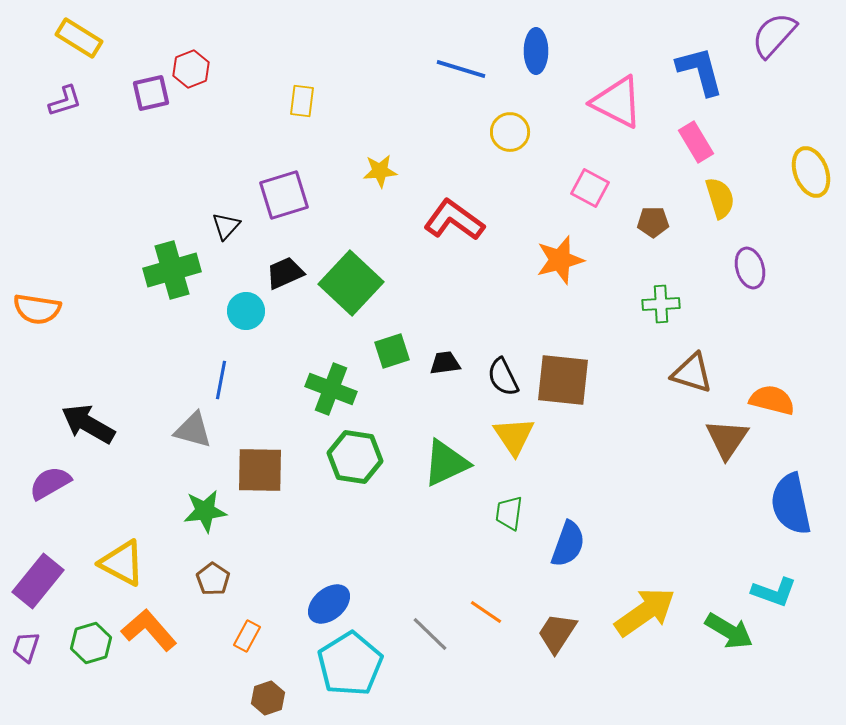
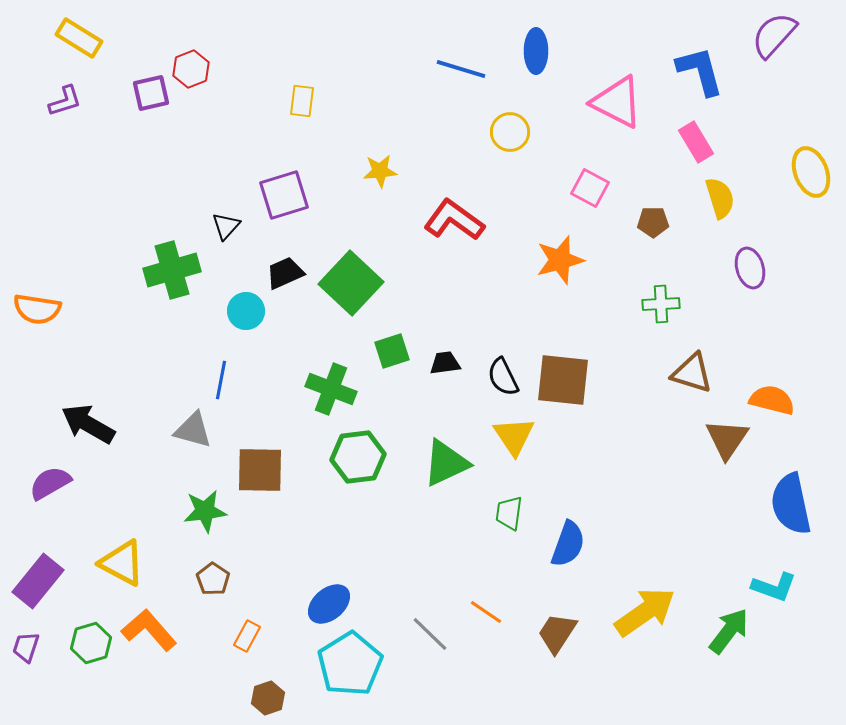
green hexagon at (355, 457): moved 3 px right; rotated 16 degrees counterclockwise
cyan L-shape at (774, 592): moved 5 px up
green arrow at (729, 631): rotated 84 degrees counterclockwise
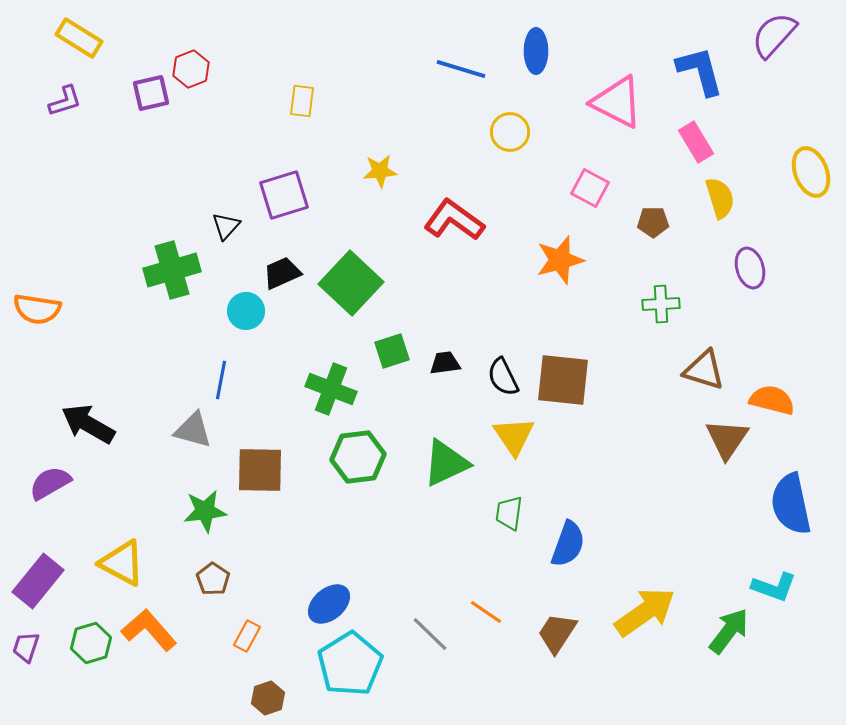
black trapezoid at (285, 273): moved 3 px left
brown triangle at (692, 373): moved 12 px right, 3 px up
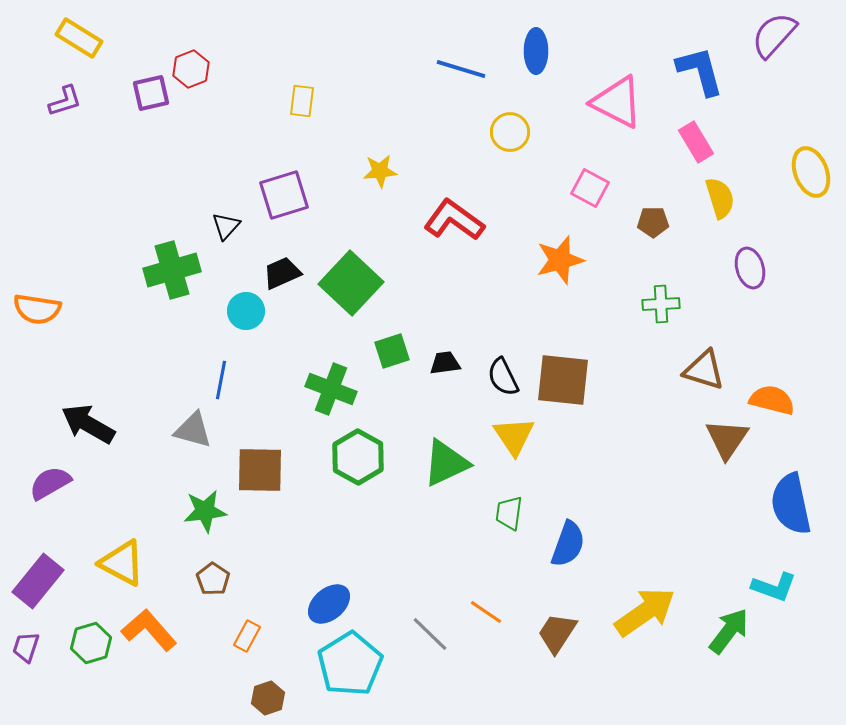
green hexagon at (358, 457): rotated 24 degrees counterclockwise
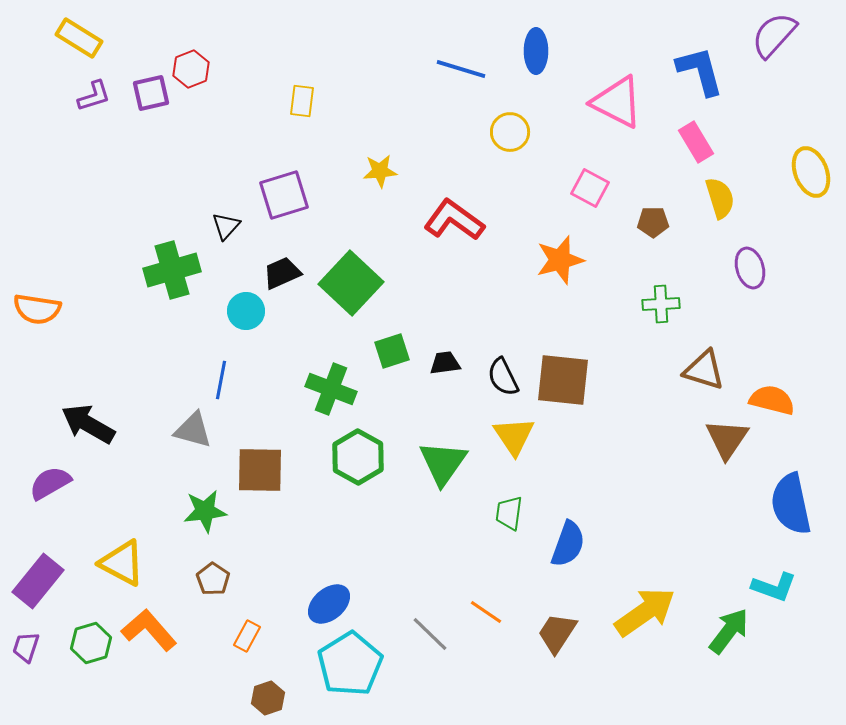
purple L-shape at (65, 101): moved 29 px right, 5 px up
green triangle at (446, 463): moved 3 px left; rotated 30 degrees counterclockwise
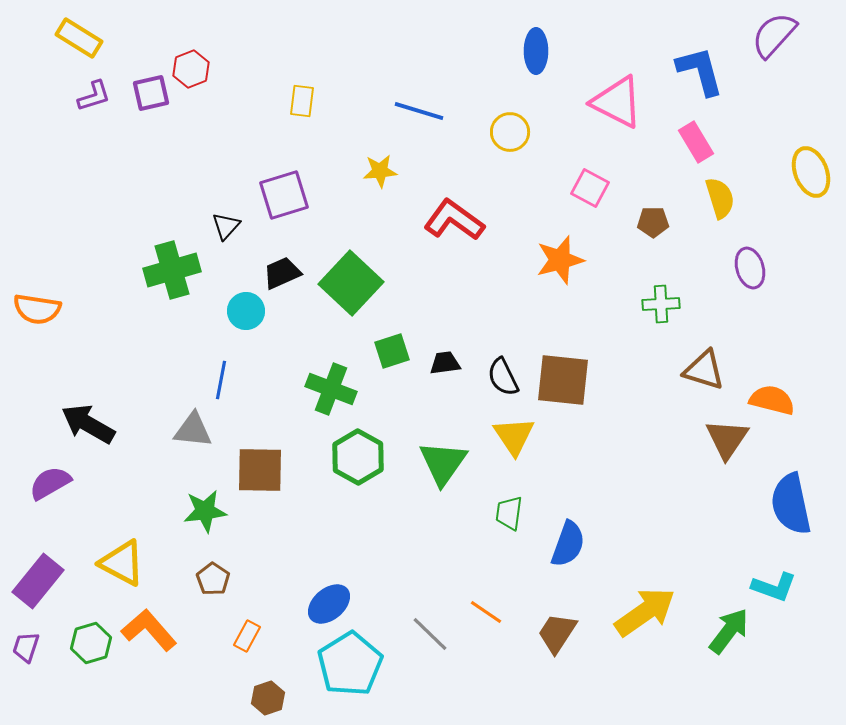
blue line at (461, 69): moved 42 px left, 42 px down
gray triangle at (193, 430): rotated 9 degrees counterclockwise
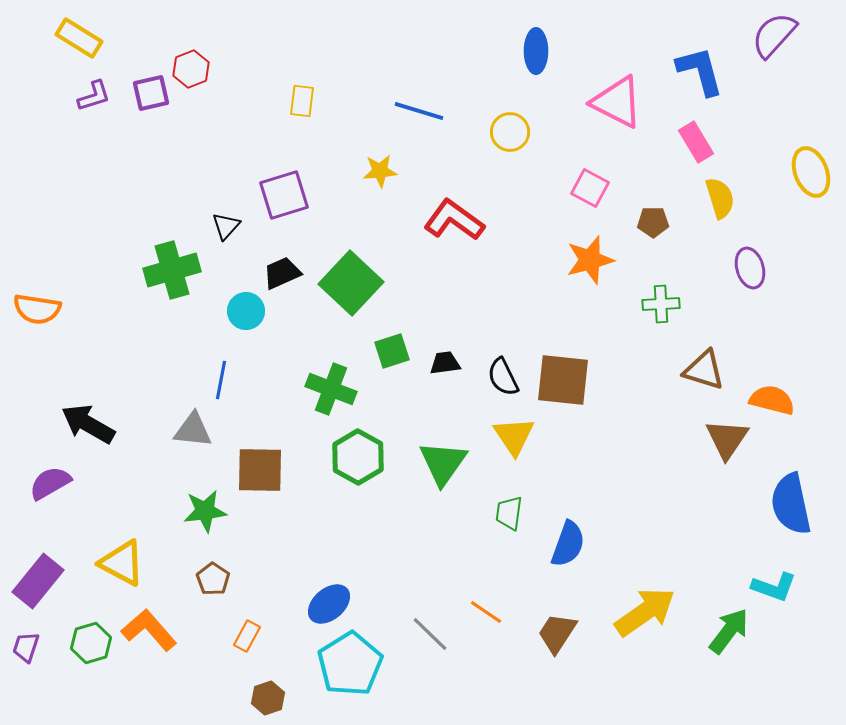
orange star at (560, 260): moved 30 px right
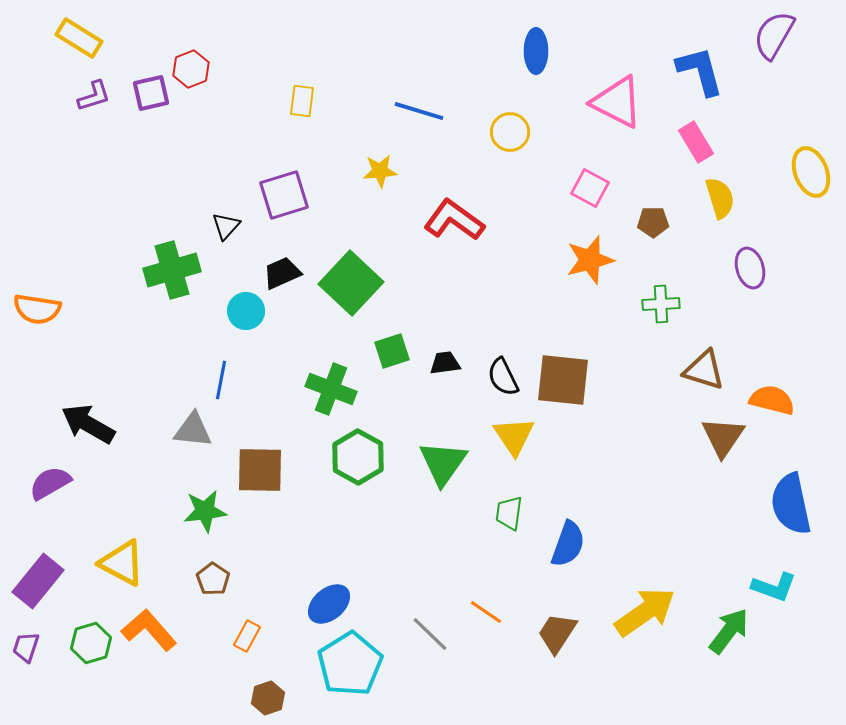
purple semicircle at (774, 35): rotated 12 degrees counterclockwise
brown triangle at (727, 439): moved 4 px left, 2 px up
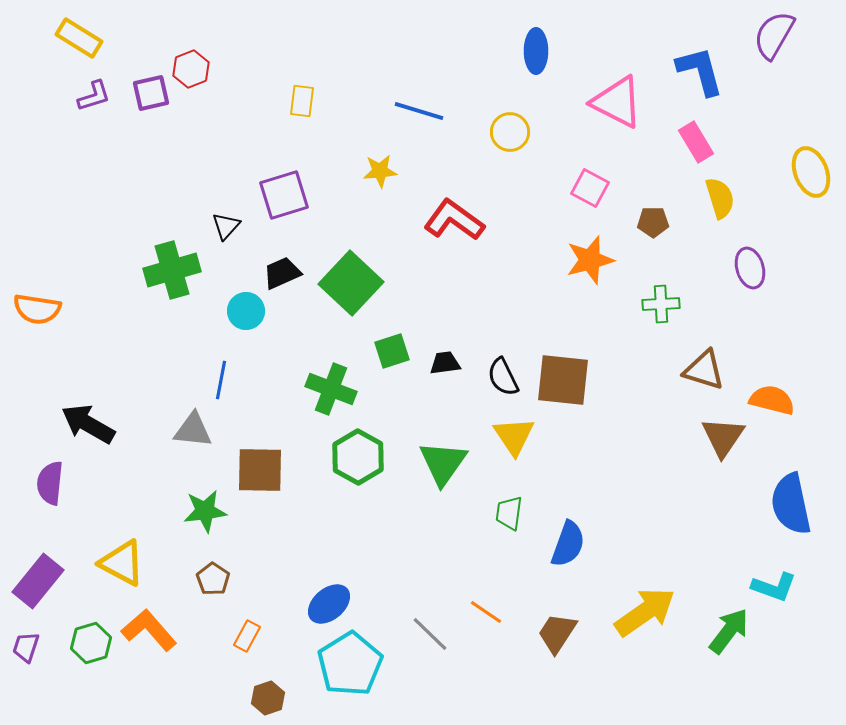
purple semicircle at (50, 483): rotated 54 degrees counterclockwise
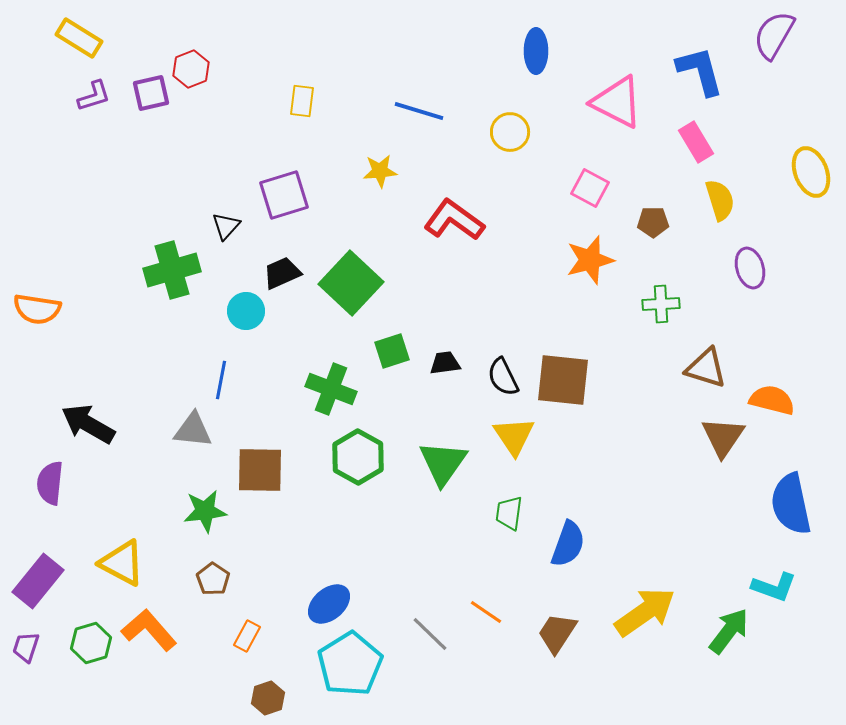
yellow semicircle at (720, 198): moved 2 px down
brown triangle at (704, 370): moved 2 px right, 2 px up
